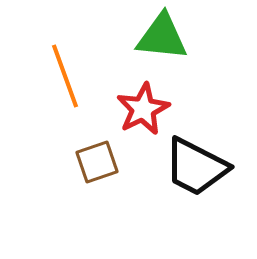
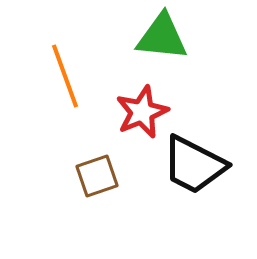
red star: moved 1 px left, 3 px down; rotated 4 degrees clockwise
brown square: moved 14 px down
black trapezoid: moved 2 px left, 2 px up
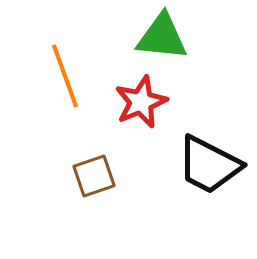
red star: moved 1 px left, 10 px up
black trapezoid: moved 15 px right
brown square: moved 3 px left
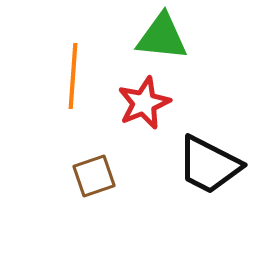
orange line: moved 8 px right; rotated 24 degrees clockwise
red star: moved 3 px right, 1 px down
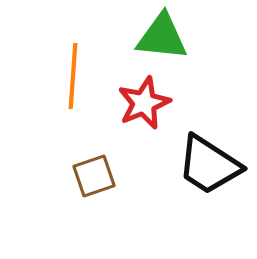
black trapezoid: rotated 6 degrees clockwise
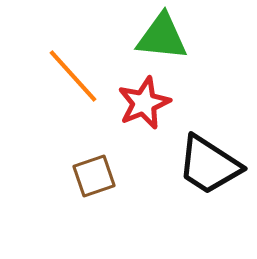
orange line: rotated 46 degrees counterclockwise
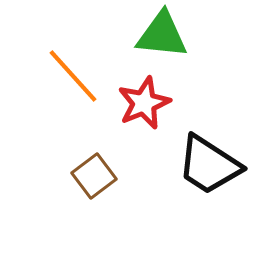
green triangle: moved 2 px up
brown square: rotated 18 degrees counterclockwise
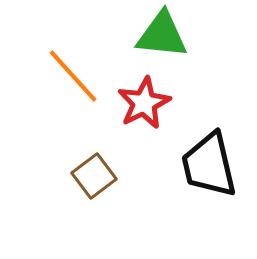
red star: rotated 4 degrees counterclockwise
black trapezoid: rotated 44 degrees clockwise
